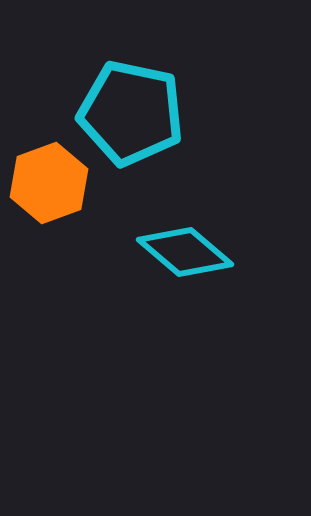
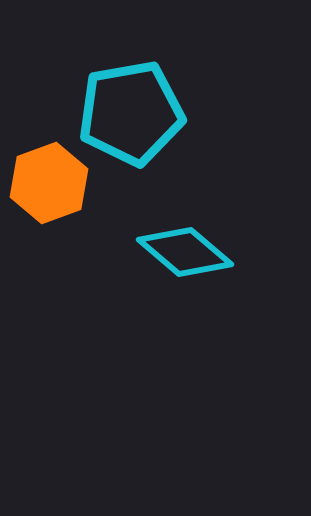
cyan pentagon: rotated 22 degrees counterclockwise
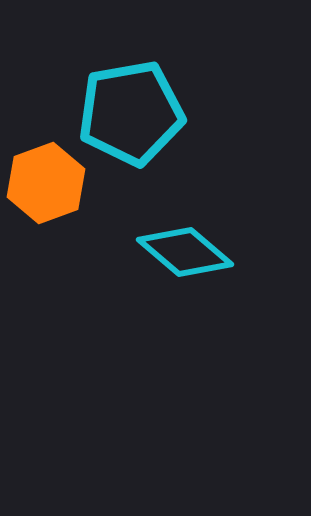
orange hexagon: moved 3 px left
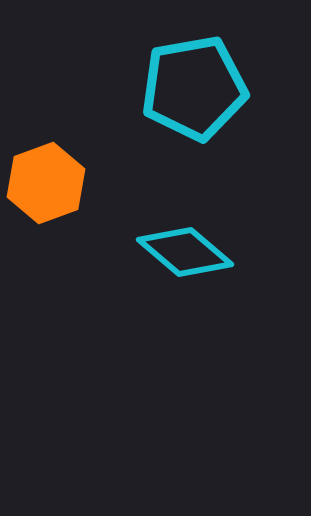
cyan pentagon: moved 63 px right, 25 px up
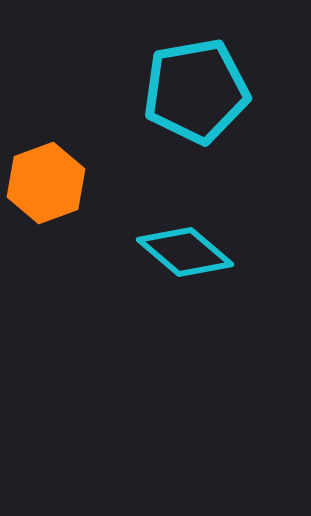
cyan pentagon: moved 2 px right, 3 px down
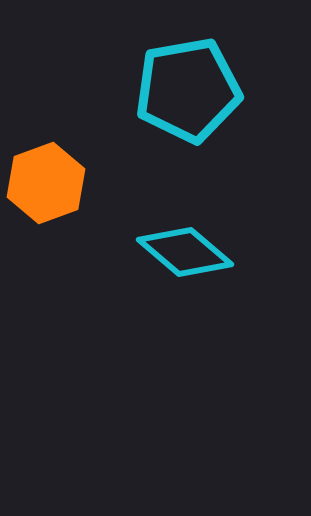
cyan pentagon: moved 8 px left, 1 px up
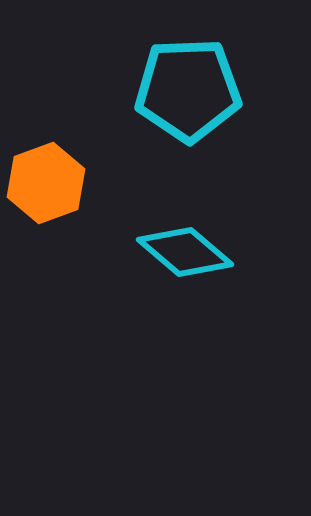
cyan pentagon: rotated 8 degrees clockwise
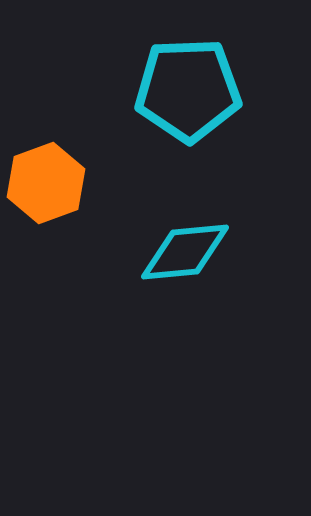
cyan diamond: rotated 46 degrees counterclockwise
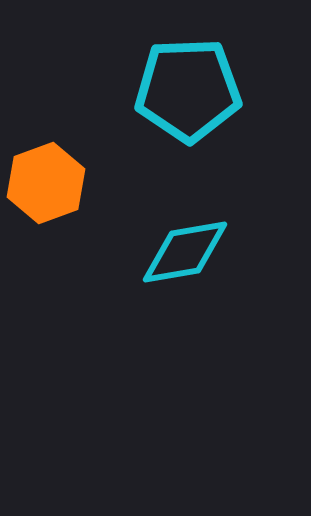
cyan diamond: rotated 4 degrees counterclockwise
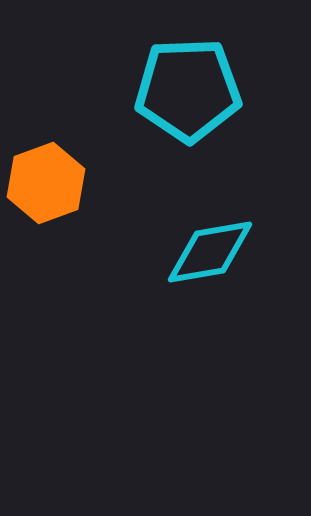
cyan diamond: moved 25 px right
